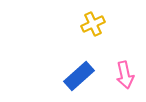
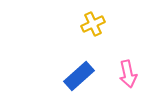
pink arrow: moved 3 px right, 1 px up
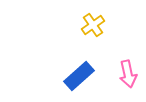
yellow cross: moved 1 px down; rotated 10 degrees counterclockwise
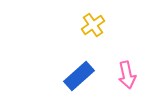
pink arrow: moved 1 px left, 1 px down
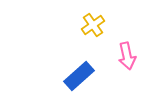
pink arrow: moved 19 px up
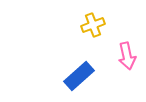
yellow cross: rotated 15 degrees clockwise
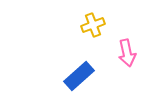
pink arrow: moved 3 px up
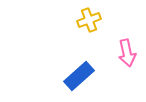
yellow cross: moved 4 px left, 5 px up
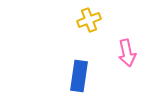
blue rectangle: rotated 40 degrees counterclockwise
